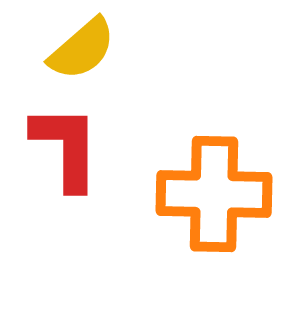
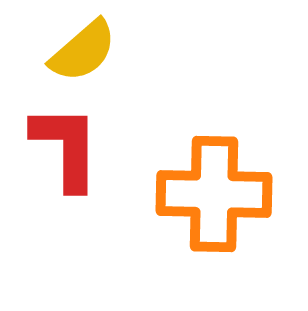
yellow semicircle: moved 1 px right, 2 px down
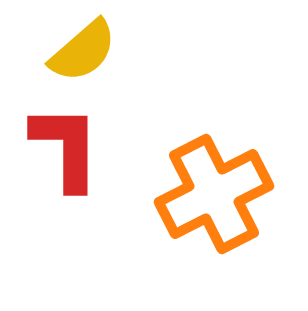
orange cross: rotated 28 degrees counterclockwise
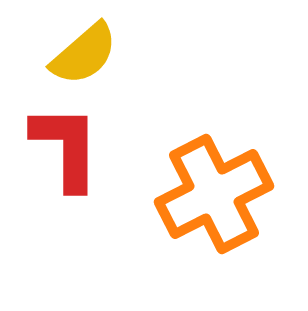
yellow semicircle: moved 1 px right, 3 px down
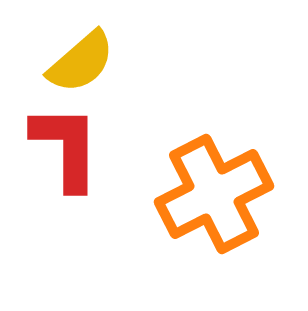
yellow semicircle: moved 3 px left, 8 px down
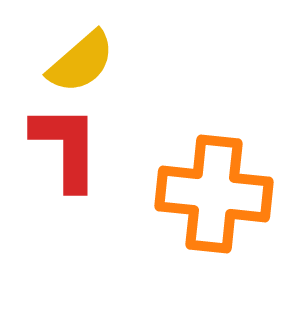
orange cross: rotated 33 degrees clockwise
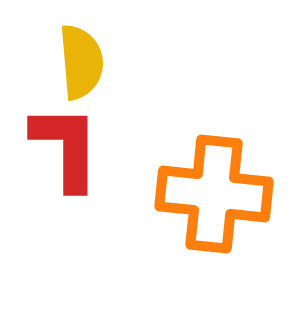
yellow semicircle: rotated 54 degrees counterclockwise
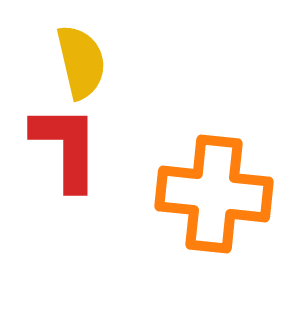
yellow semicircle: rotated 8 degrees counterclockwise
